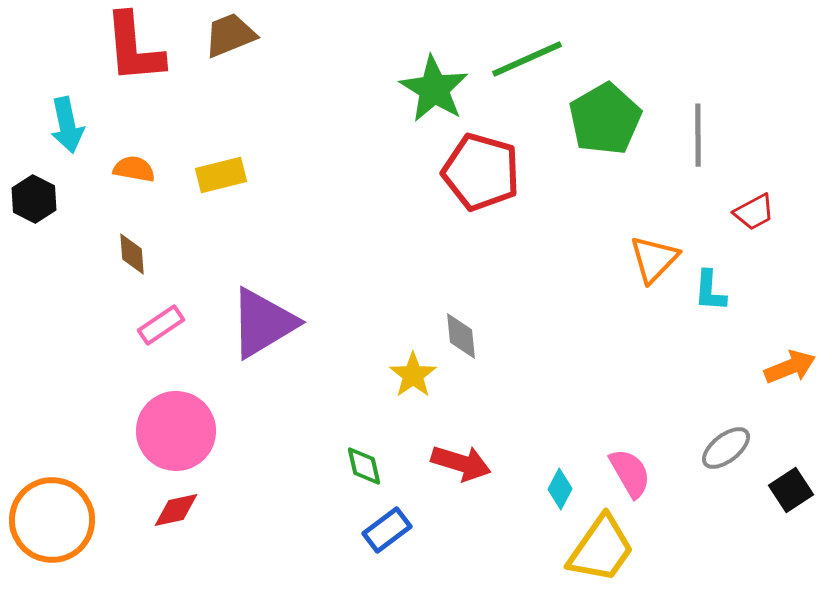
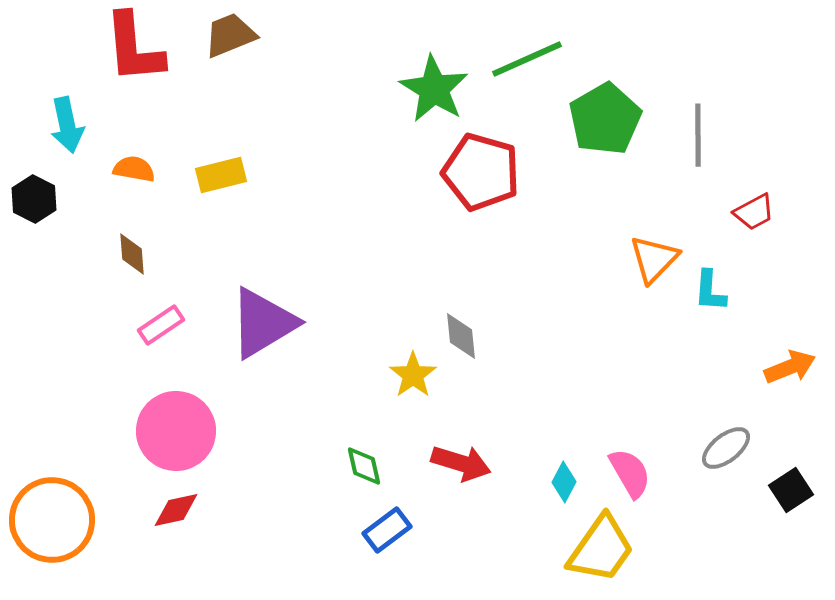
cyan diamond: moved 4 px right, 7 px up
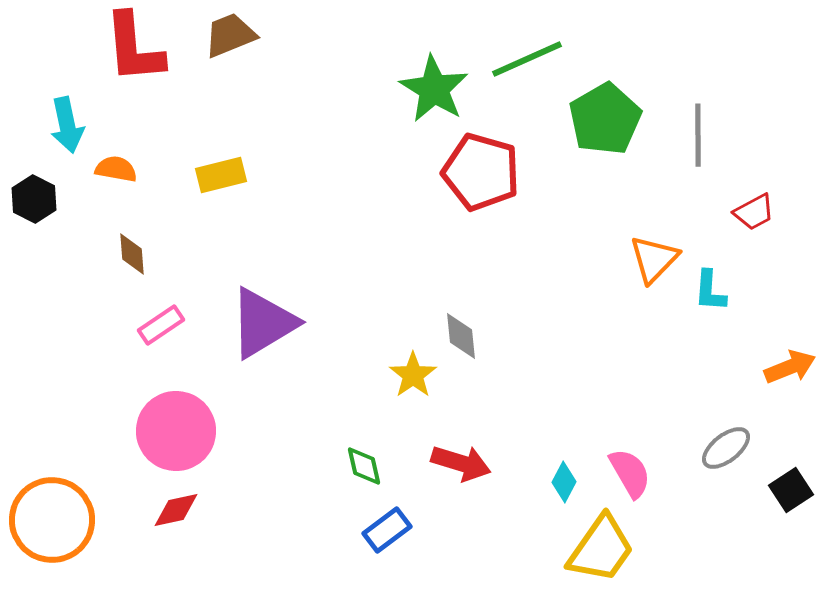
orange semicircle: moved 18 px left
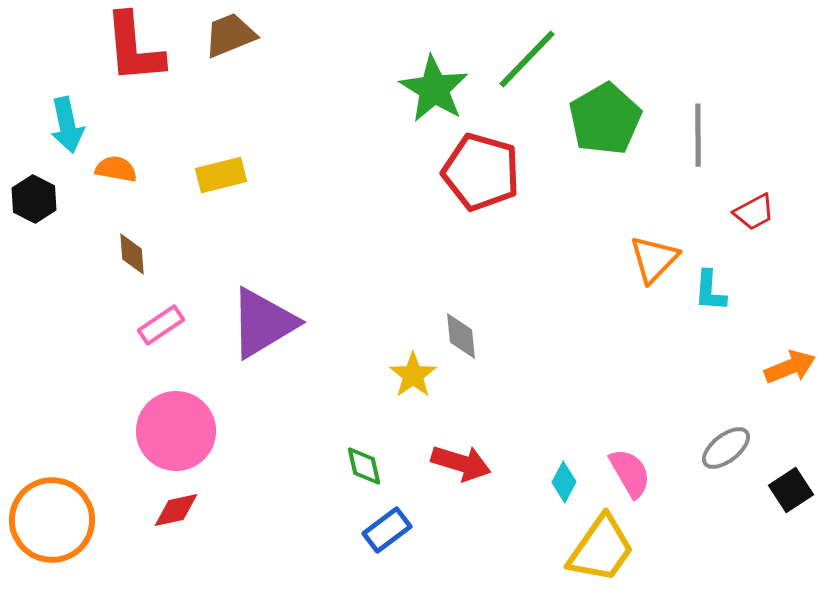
green line: rotated 22 degrees counterclockwise
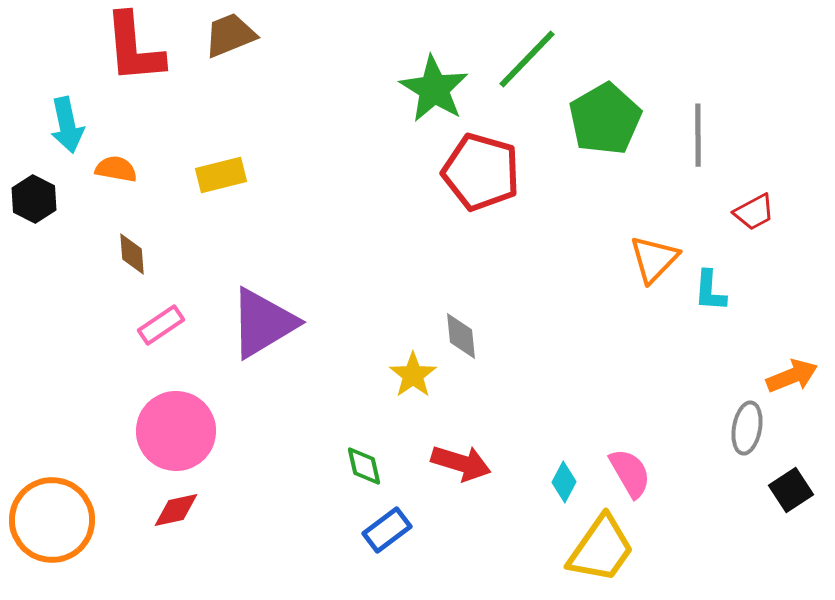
orange arrow: moved 2 px right, 9 px down
gray ellipse: moved 21 px right, 20 px up; rotated 42 degrees counterclockwise
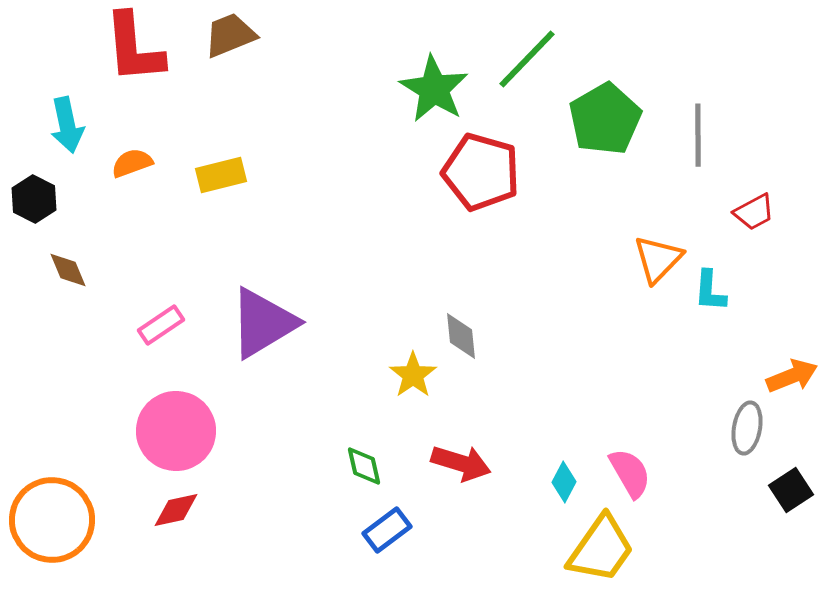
orange semicircle: moved 16 px right, 6 px up; rotated 30 degrees counterclockwise
brown diamond: moved 64 px left, 16 px down; rotated 18 degrees counterclockwise
orange triangle: moved 4 px right
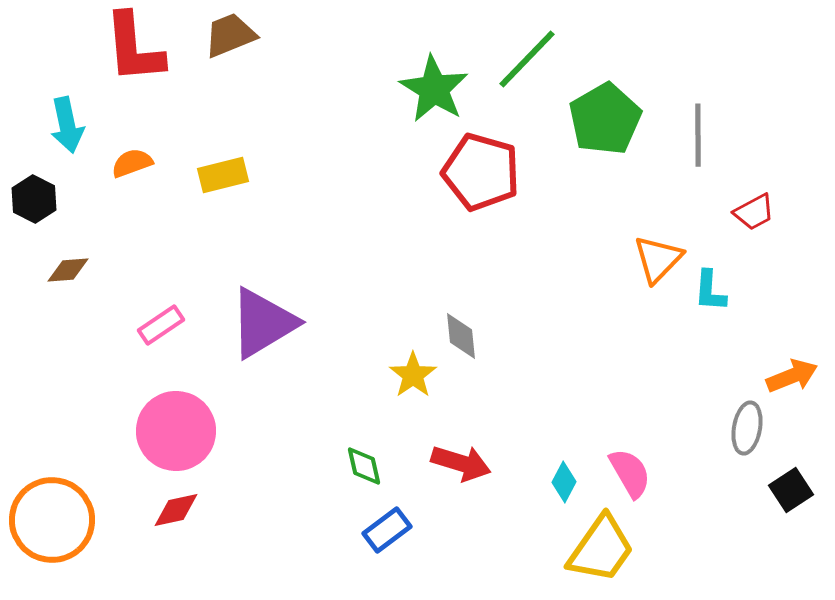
yellow rectangle: moved 2 px right
brown diamond: rotated 72 degrees counterclockwise
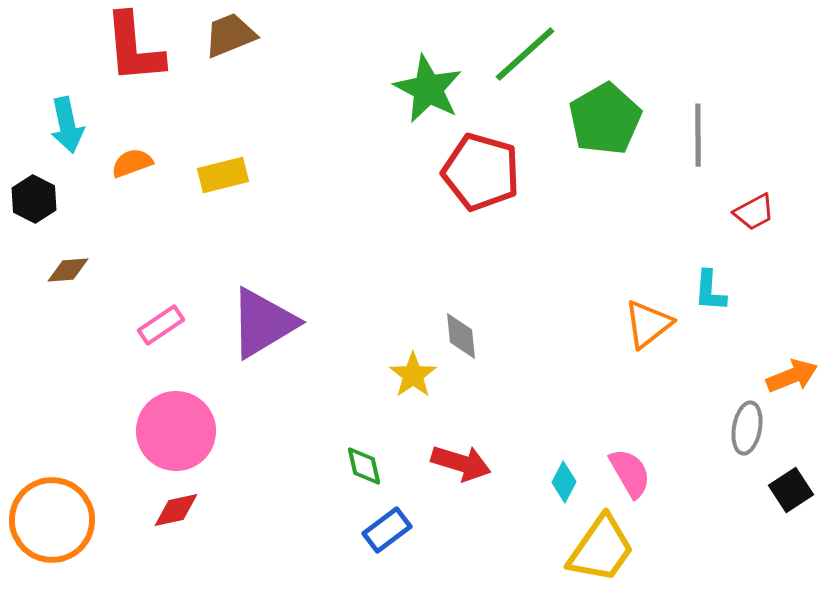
green line: moved 2 px left, 5 px up; rotated 4 degrees clockwise
green star: moved 6 px left; rotated 4 degrees counterclockwise
orange triangle: moved 10 px left, 65 px down; rotated 8 degrees clockwise
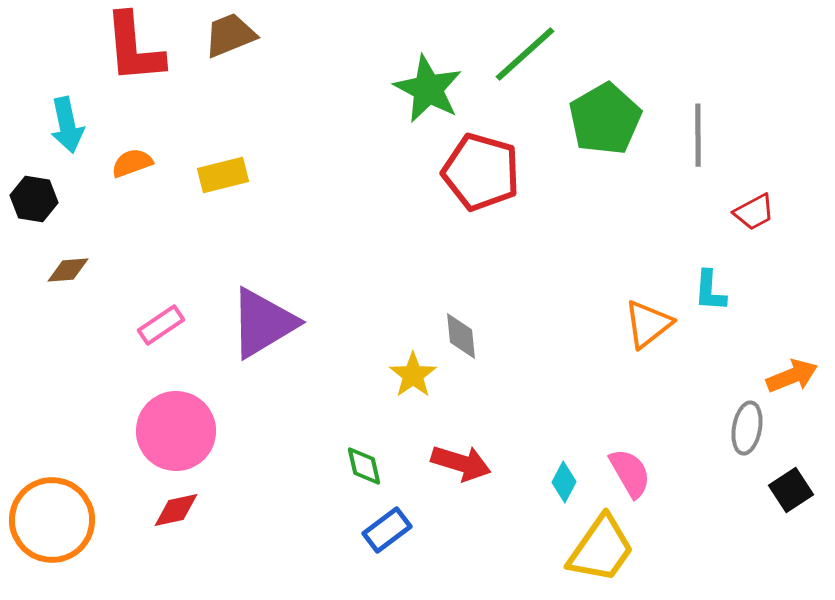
black hexagon: rotated 18 degrees counterclockwise
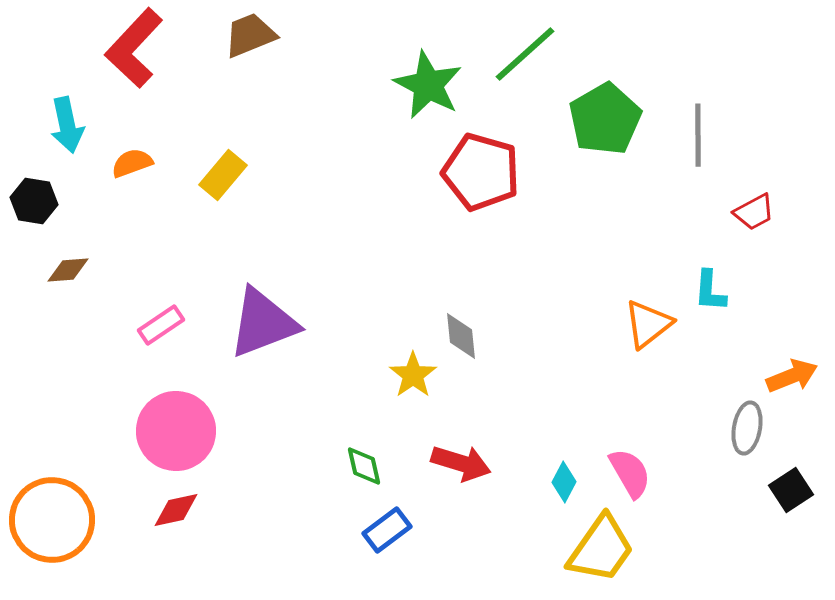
brown trapezoid: moved 20 px right
red L-shape: rotated 48 degrees clockwise
green star: moved 4 px up
yellow rectangle: rotated 36 degrees counterclockwise
black hexagon: moved 2 px down
purple triangle: rotated 10 degrees clockwise
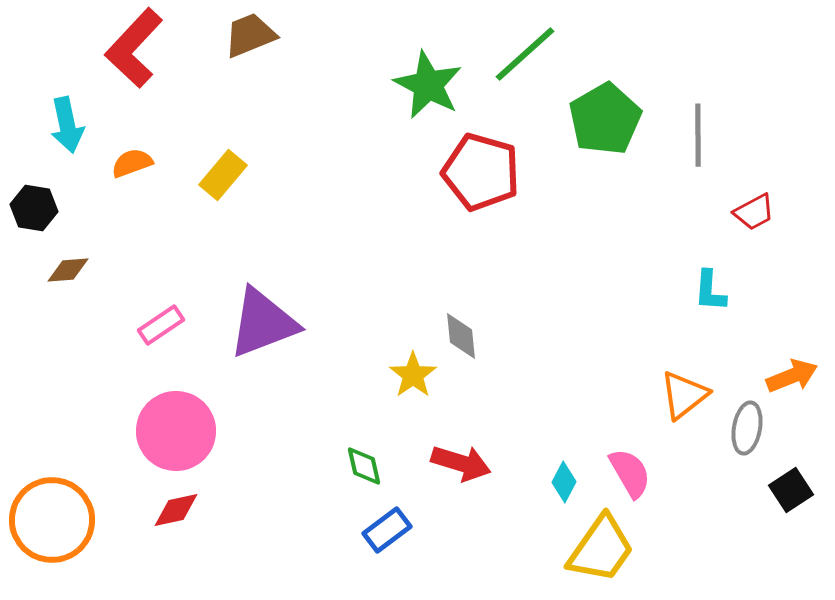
black hexagon: moved 7 px down
orange triangle: moved 36 px right, 71 px down
